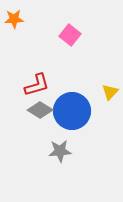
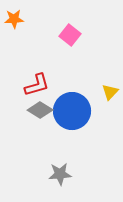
gray star: moved 23 px down
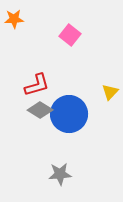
blue circle: moved 3 px left, 3 px down
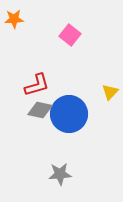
gray diamond: rotated 20 degrees counterclockwise
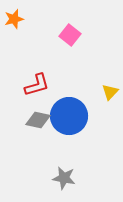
orange star: rotated 12 degrees counterclockwise
gray diamond: moved 2 px left, 10 px down
blue circle: moved 2 px down
gray star: moved 4 px right, 4 px down; rotated 15 degrees clockwise
